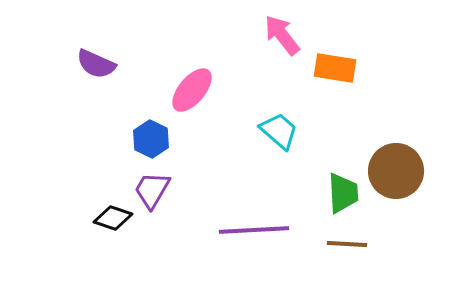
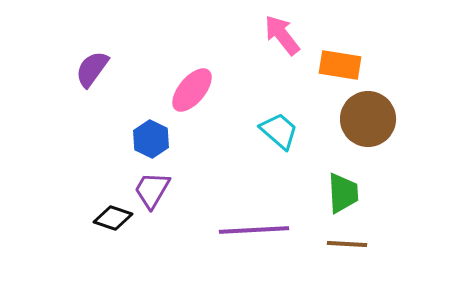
purple semicircle: moved 4 px left, 5 px down; rotated 102 degrees clockwise
orange rectangle: moved 5 px right, 3 px up
brown circle: moved 28 px left, 52 px up
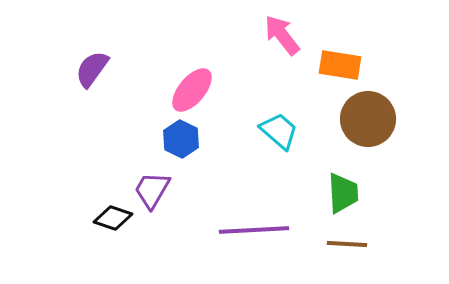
blue hexagon: moved 30 px right
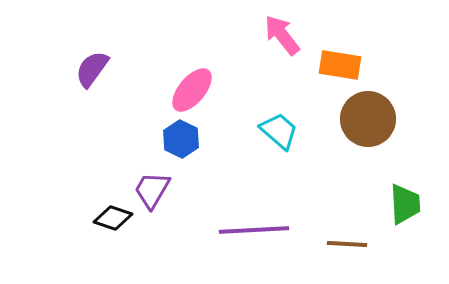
green trapezoid: moved 62 px right, 11 px down
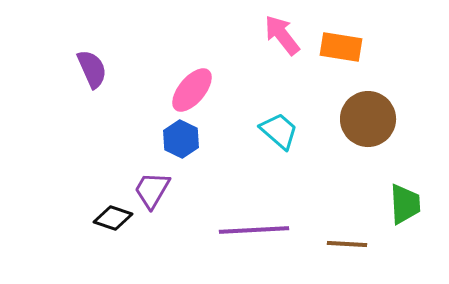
orange rectangle: moved 1 px right, 18 px up
purple semicircle: rotated 120 degrees clockwise
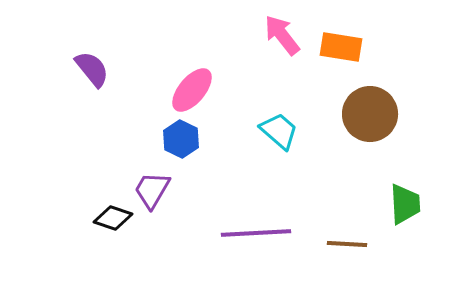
purple semicircle: rotated 15 degrees counterclockwise
brown circle: moved 2 px right, 5 px up
purple line: moved 2 px right, 3 px down
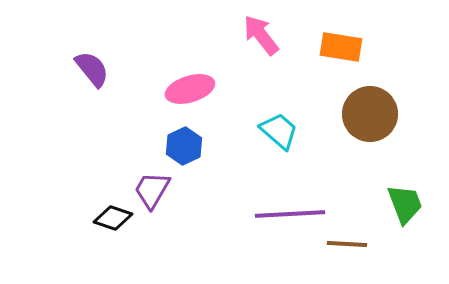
pink arrow: moved 21 px left
pink ellipse: moved 2 px left, 1 px up; rotated 33 degrees clockwise
blue hexagon: moved 3 px right, 7 px down; rotated 9 degrees clockwise
green trapezoid: rotated 18 degrees counterclockwise
purple line: moved 34 px right, 19 px up
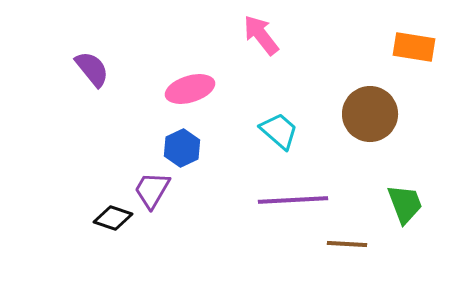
orange rectangle: moved 73 px right
blue hexagon: moved 2 px left, 2 px down
purple line: moved 3 px right, 14 px up
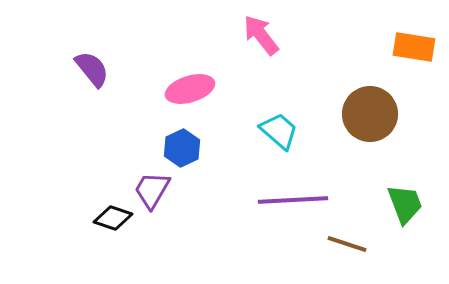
brown line: rotated 15 degrees clockwise
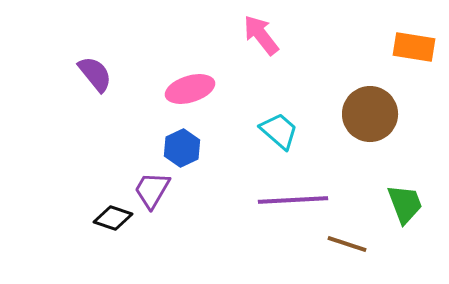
purple semicircle: moved 3 px right, 5 px down
